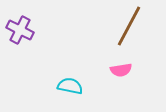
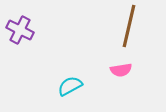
brown line: rotated 15 degrees counterclockwise
cyan semicircle: rotated 40 degrees counterclockwise
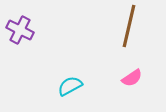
pink semicircle: moved 11 px right, 8 px down; rotated 25 degrees counterclockwise
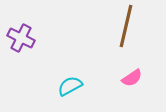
brown line: moved 3 px left
purple cross: moved 1 px right, 8 px down
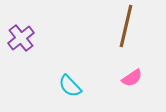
purple cross: rotated 24 degrees clockwise
cyan semicircle: rotated 105 degrees counterclockwise
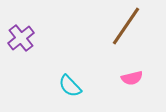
brown line: rotated 21 degrees clockwise
pink semicircle: rotated 20 degrees clockwise
